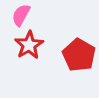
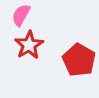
red pentagon: moved 5 px down
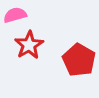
pink semicircle: moved 6 px left; rotated 45 degrees clockwise
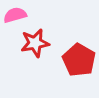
red star: moved 6 px right, 2 px up; rotated 20 degrees clockwise
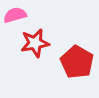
red pentagon: moved 2 px left, 2 px down
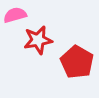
red star: moved 3 px right, 3 px up
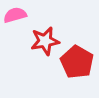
red star: moved 7 px right, 1 px down
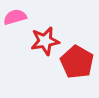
pink semicircle: moved 2 px down
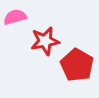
red pentagon: moved 3 px down
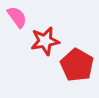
pink semicircle: moved 2 px right; rotated 70 degrees clockwise
